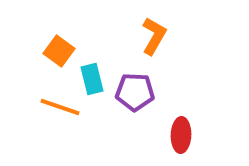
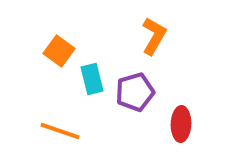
purple pentagon: rotated 18 degrees counterclockwise
orange line: moved 24 px down
red ellipse: moved 11 px up
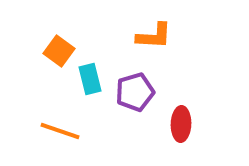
orange L-shape: rotated 63 degrees clockwise
cyan rectangle: moved 2 px left
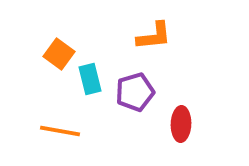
orange L-shape: rotated 9 degrees counterclockwise
orange square: moved 3 px down
orange line: rotated 9 degrees counterclockwise
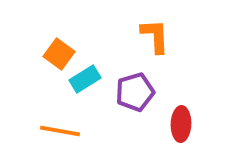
orange L-shape: moved 1 px right; rotated 87 degrees counterclockwise
cyan rectangle: moved 5 px left; rotated 72 degrees clockwise
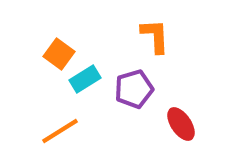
purple pentagon: moved 1 px left, 3 px up
red ellipse: rotated 36 degrees counterclockwise
orange line: rotated 42 degrees counterclockwise
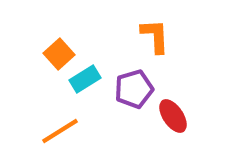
orange square: rotated 12 degrees clockwise
red ellipse: moved 8 px left, 8 px up
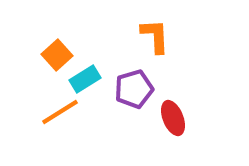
orange square: moved 2 px left, 1 px down
red ellipse: moved 2 px down; rotated 12 degrees clockwise
orange line: moved 19 px up
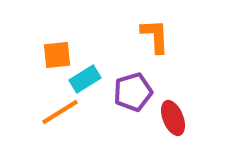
orange square: rotated 36 degrees clockwise
purple pentagon: moved 1 px left, 3 px down
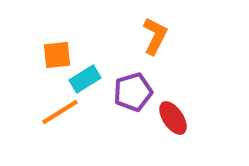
orange L-shape: rotated 30 degrees clockwise
red ellipse: rotated 12 degrees counterclockwise
